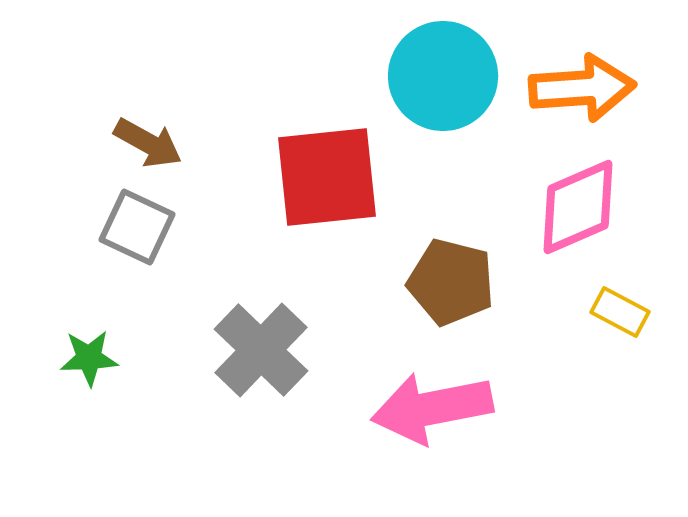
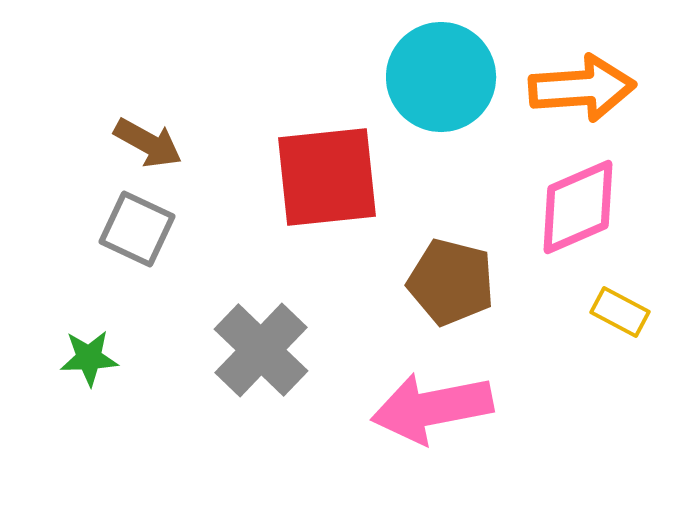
cyan circle: moved 2 px left, 1 px down
gray square: moved 2 px down
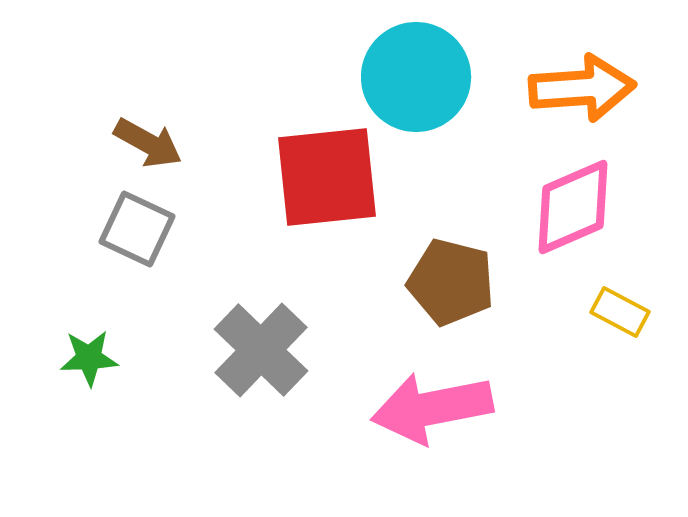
cyan circle: moved 25 px left
pink diamond: moved 5 px left
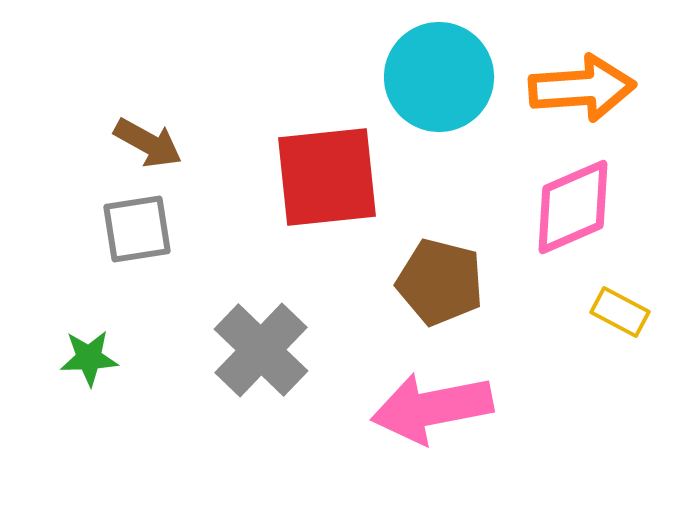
cyan circle: moved 23 px right
gray square: rotated 34 degrees counterclockwise
brown pentagon: moved 11 px left
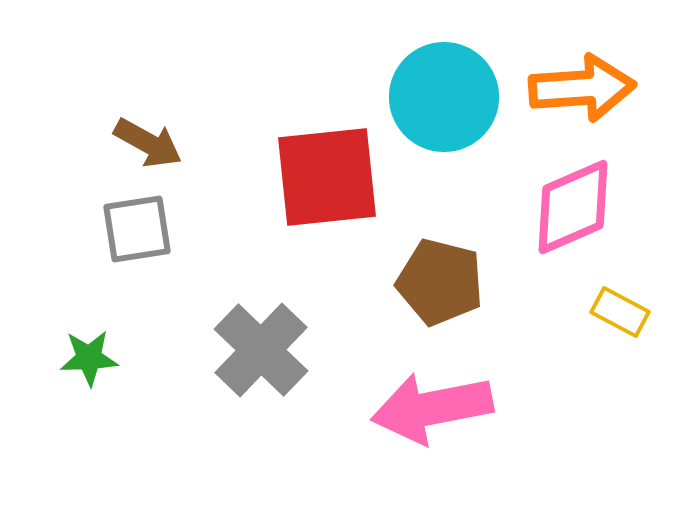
cyan circle: moved 5 px right, 20 px down
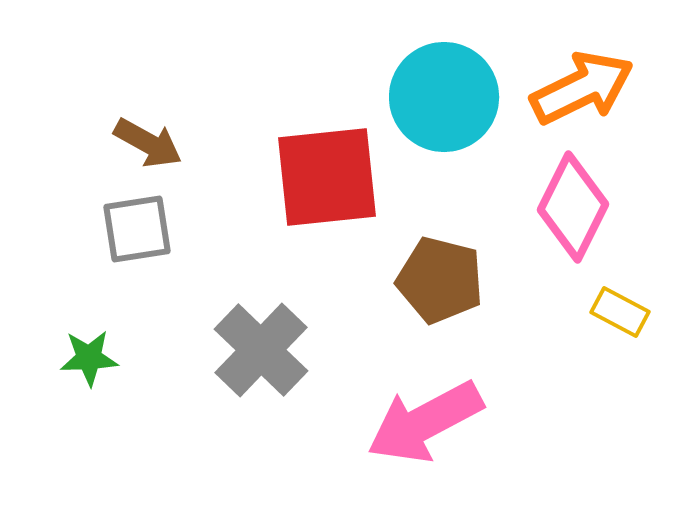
orange arrow: rotated 22 degrees counterclockwise
pink diamond: rotated 40 degrees counterclockwise
brown pentagon: moved 2 px up
pink arrow: moved 7 px left, 14 px down; rotated 17 degrees counterclockwise
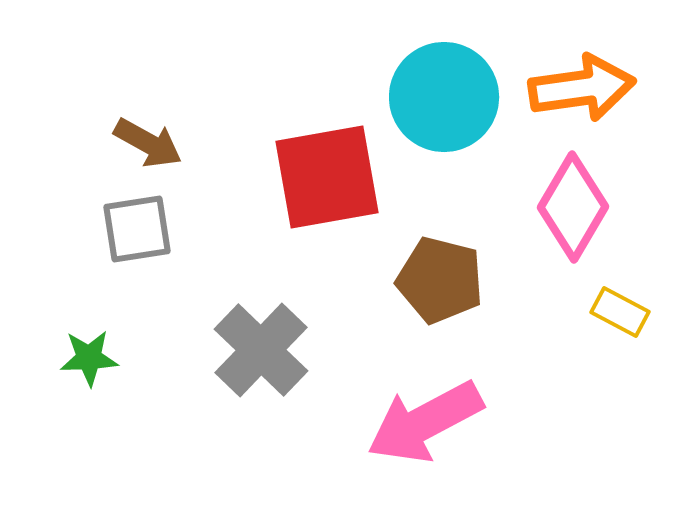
orange arrow: rotated 18 degrees clockwise
red square: rotated 4 degrees counterclockwise
pink diamond: rotated 4 degrees clockwise
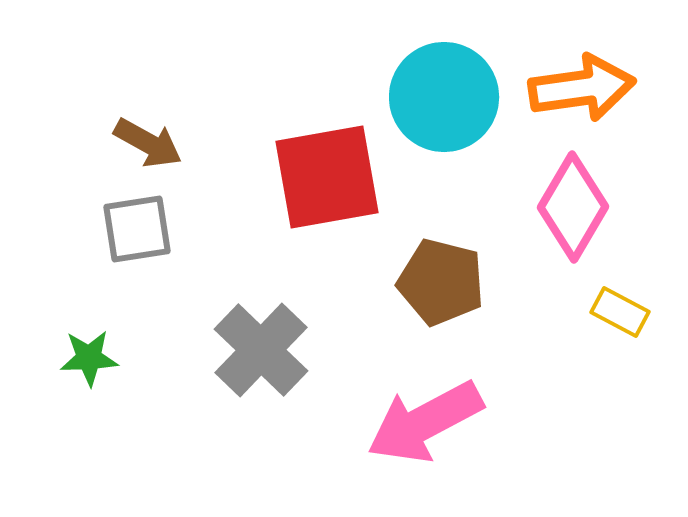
brown pentagon: moved 1 px right, 2 px down
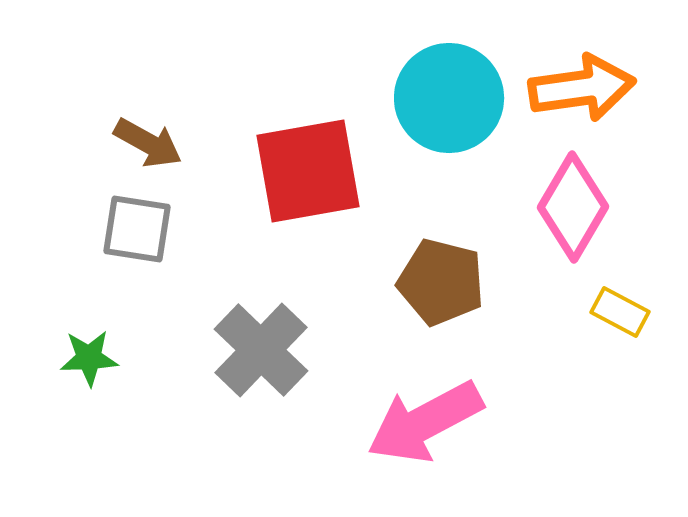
cyan circle: moved 5 px right, 1 px down
red square: moved 19 px left, 6 px up
gray square: rotated 18 degrees clockwise
